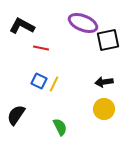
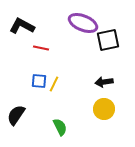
blue square: rotated 21 degrees counterclockwise
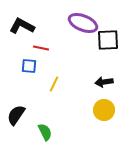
black square: rotated 10 degrees clockwise
blue square: moved 10 px left, 15 px up
yellow circle: moved 1 px down
green semicircle: moved 15 px left, 5 px down
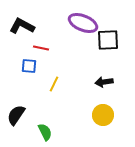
yellow circle: moved 1 px left, 5 px down
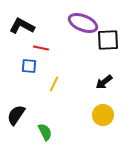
black arrow: rotated 30 degrees counterclockwise
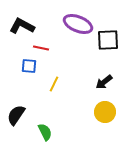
purple ellipse: moved 5 px left, 1 px down
yellow circle: moved 2 px right, 3 px up
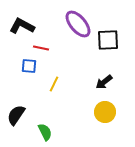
purple ellipse: rotated 28 degrees clockwise
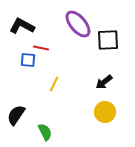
blue square: moved 1 px left, 6 px up
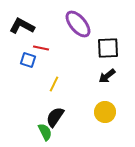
black square: moved 8 px down
blue square: rotated 14 degrees clockwise
black arrow: moved 3 px right, 6 px up
black semicircle: moved 39 px right, 2 px down
